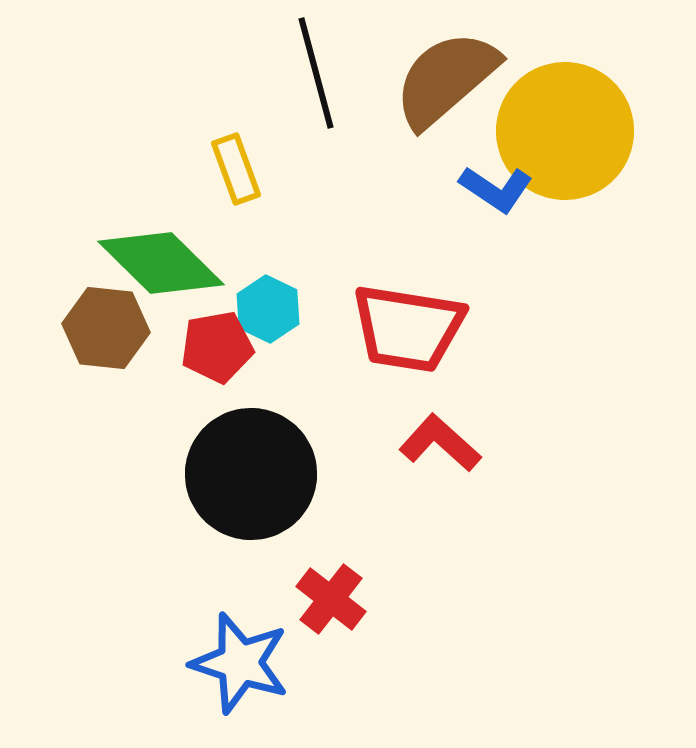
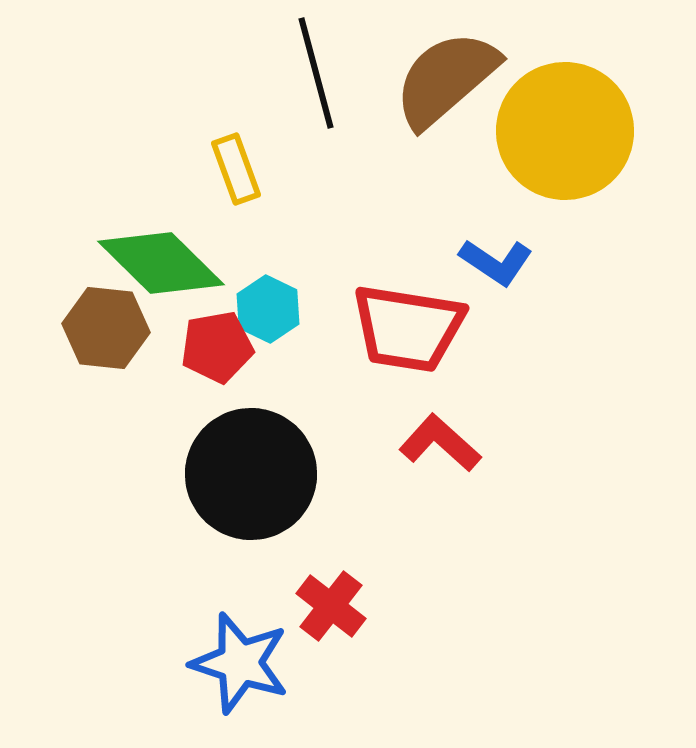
blue L-shape: moved 73 px down
red cross: moved 7 px down
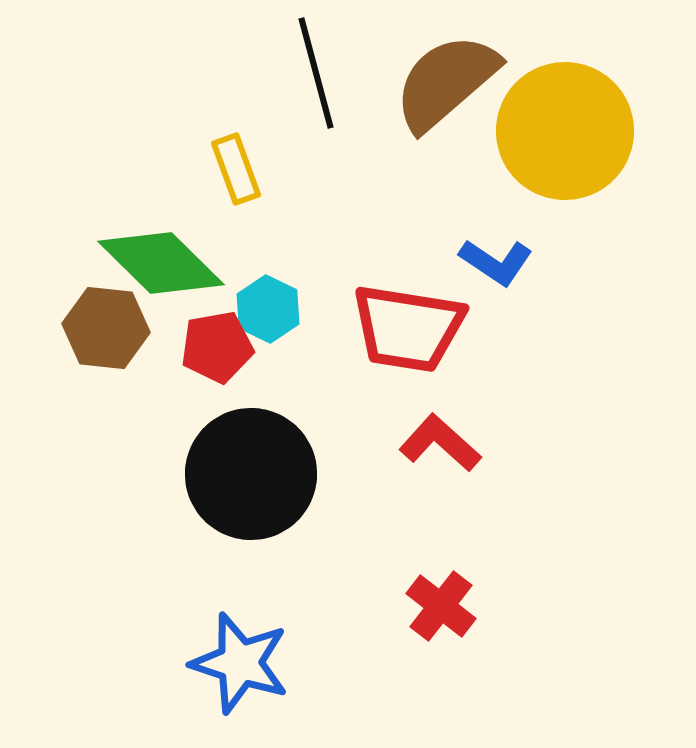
brown semicircle: moved 3 px down
red cross: moved 110 px right
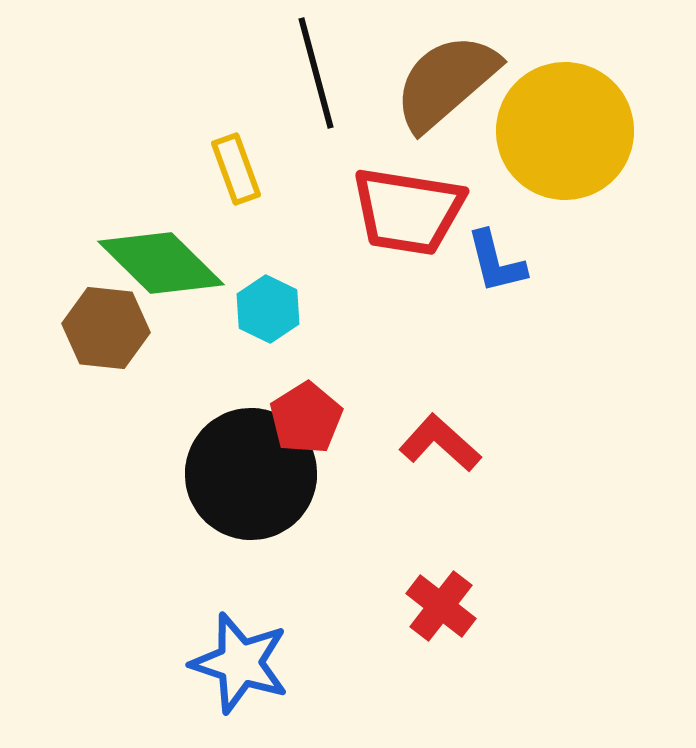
blue L-shape: rotated 42 degrees clockwise
red trapezoid: moved 117 px up
red pentagon: moved 89 px right, 71 px down; rotated 22 degrees counterclockwise
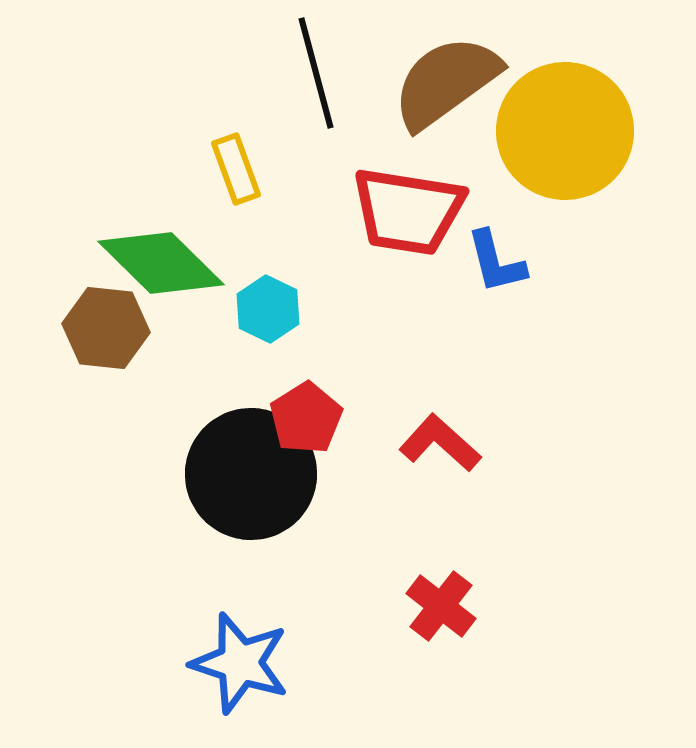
brown semicircle: rotated 5 degrees clockwise
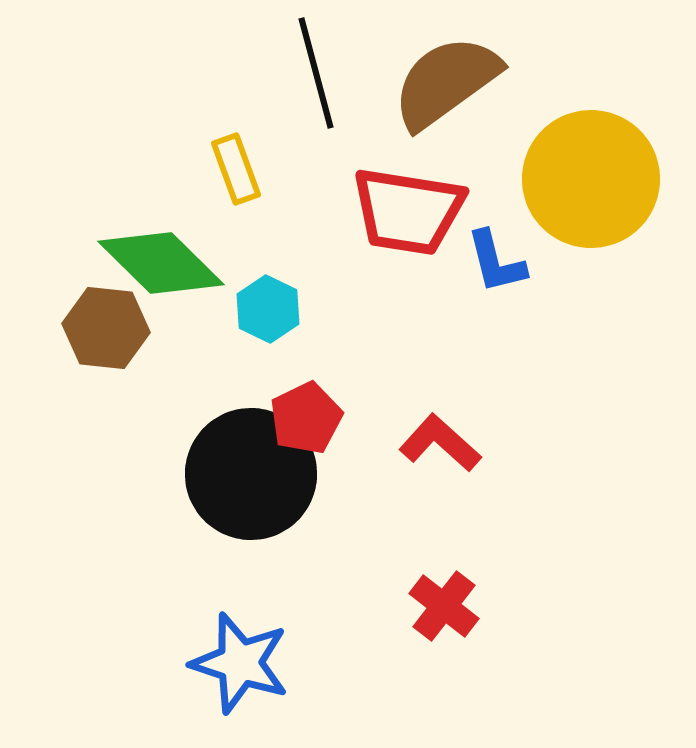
yellow circle: moved 26 px right, 48 px down
red pentagon: rotated 6 degrees clockwise
red cross: moved 3 px right
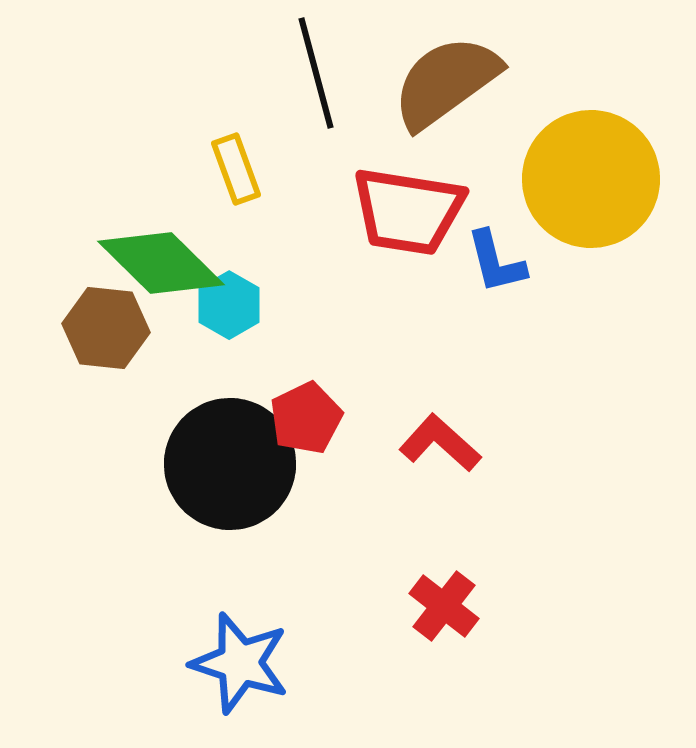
cyan hexagon: moved 39 px left, 4 px up; rotated 4 degrees clockwise
black circle: moved 21 px left, 10 px up
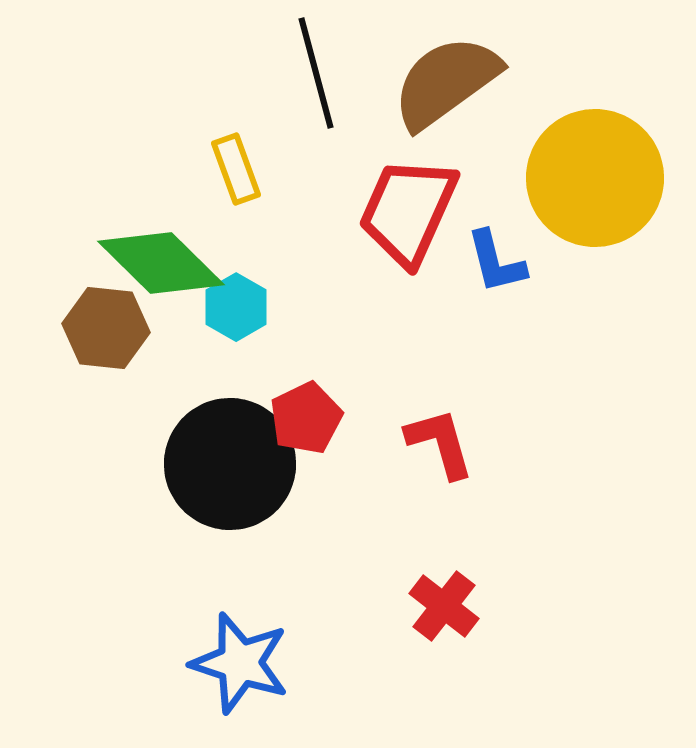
yellow circle: moved 4 px right, 1 px up
red trapezoid: rotated 105 degrees clockwise
cyan hexagon: moved 7 px right, 2 px down
red L-shape: rotated 32 degrees clockwise
